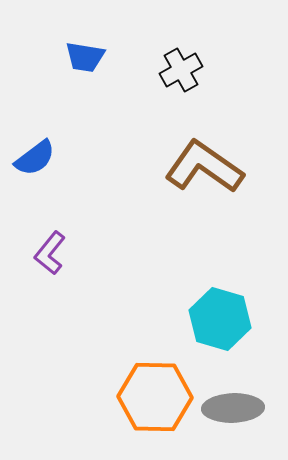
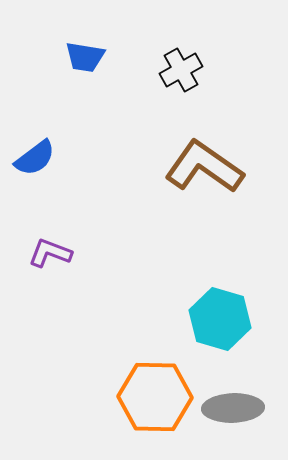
purple L-shape: rotated 72 degrees clockwise
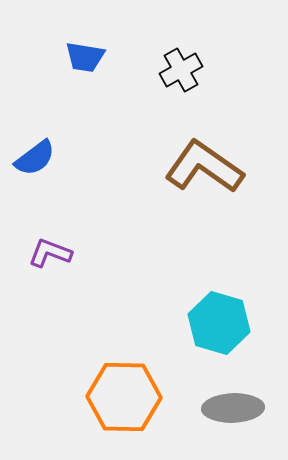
cyan hexagon: moved 1 px left, 4 px down
orange hexagon: moved 31 px left
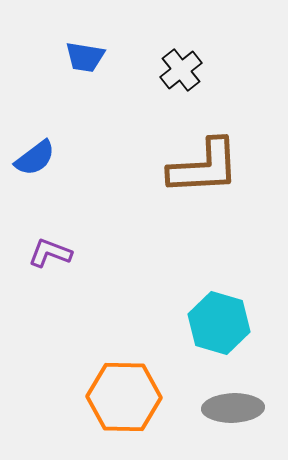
black cross: rotated 9 degrees counterclockwise
brown L-shape: rotated 142 degrees clockwise
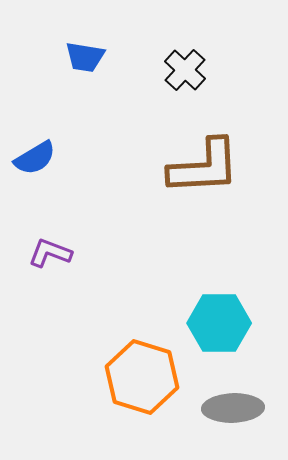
black cross: moved 4 px right; rotated 9 degrees counterclockwise
blue semicircle: rotated 6 degrees clockwise
cyan hexagon: rotated 16 degrees counterclockwise
orange hexagon: moved 18 px right, 20 px up; rotated 16 degrees clockwise
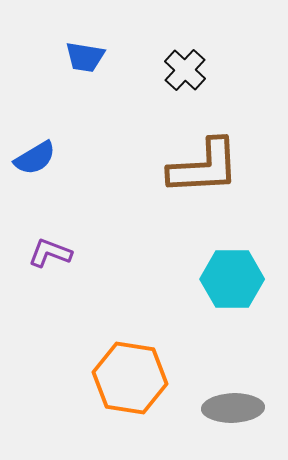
cyan hexagon: moved 13 px right, 44 px up
orange hexagon: moved 12 px left, 1 px down; rotated 8 degrees counterclockwise
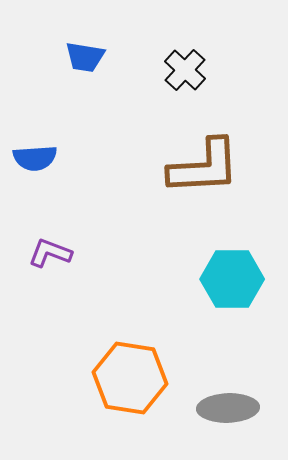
blue semicircle: rotated 27 degrees clockwise
gray ellipse: moved 5 px left
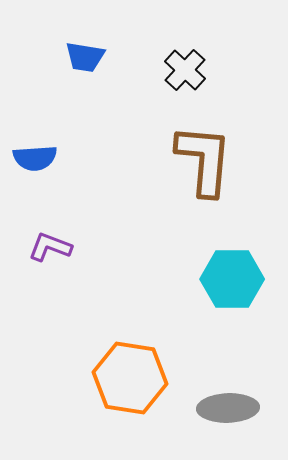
brown L-shape: moved 7 px up; rotated 82 degrees counterclockwise
purple L-shape: moved 6 px up
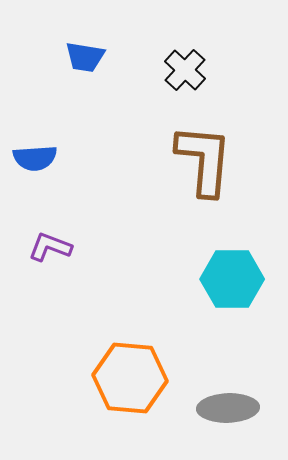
orange hexagon: rotated 4 degrees counterclockwise
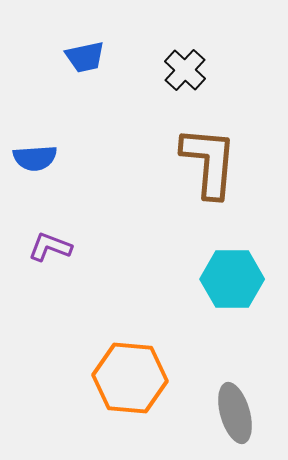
blue trapezoid: rotated 21 degrees counterclockwise
brown L-shape: moved 5 px right, 2 px down
gray ellipse: moved 7 px right, 5 px down; rotated 76 degrees clockwise
